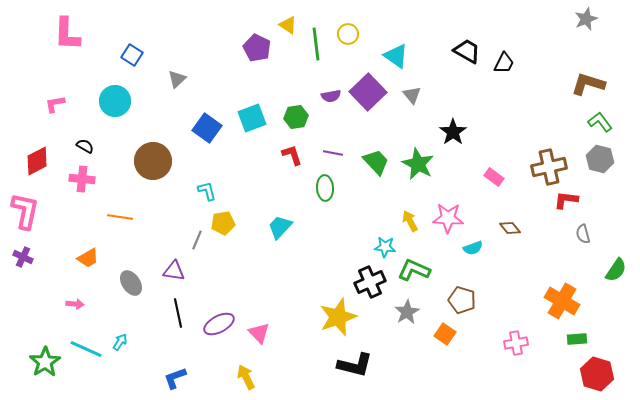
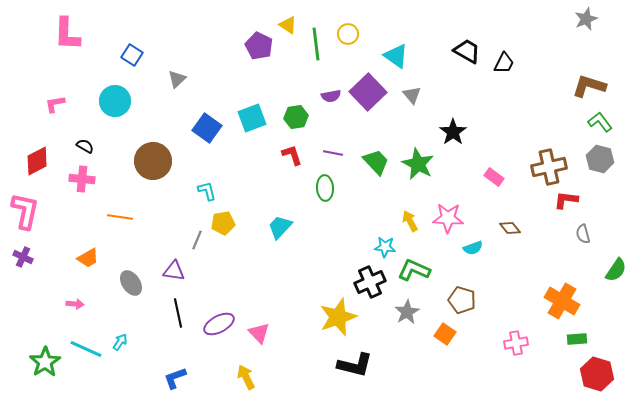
purple pentagon at (257, 48): moved 2 px right, 2 px up
brown L-shape at (588, 84): moved 1 px right, 2 px down
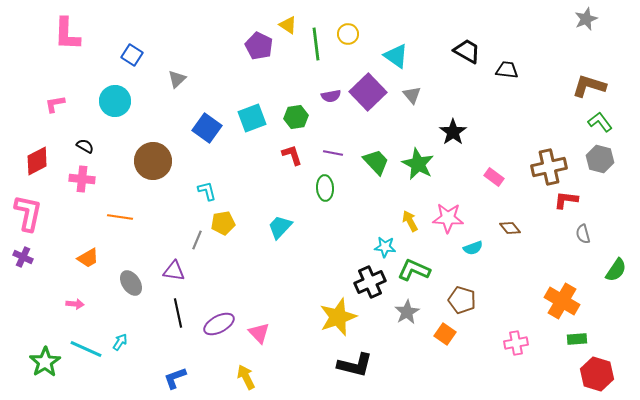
black trapezoid at (504, 63): moved 3 px right, 7 px down; rotated 110 degrees counterclockwise
pink L-shape at (25, 211): moved 3 px right, 2 px down
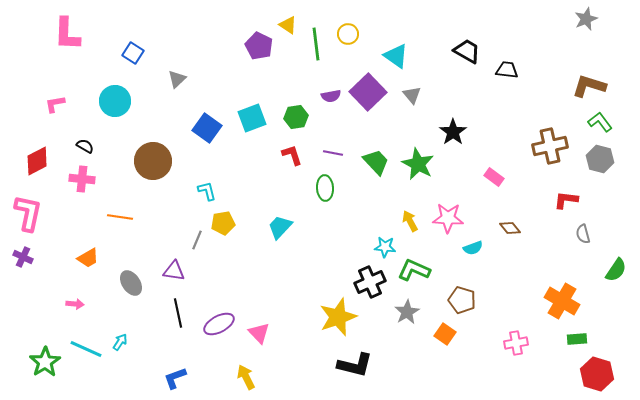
blue square at (132, 55): moved 1 px right, 2 px up
brown cross at (549, 167): moved 1 px right, 21 px up
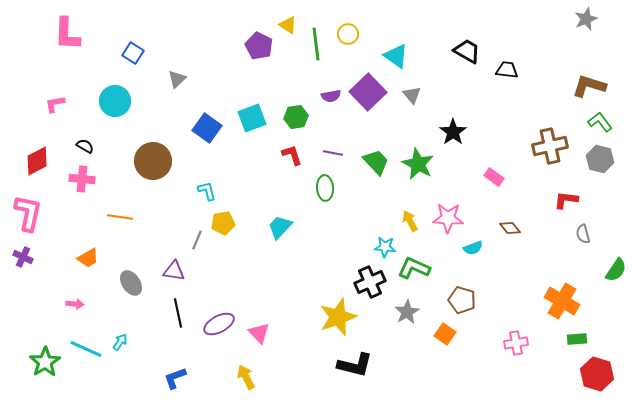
green L-shape at (414, 270): moved 2 px up
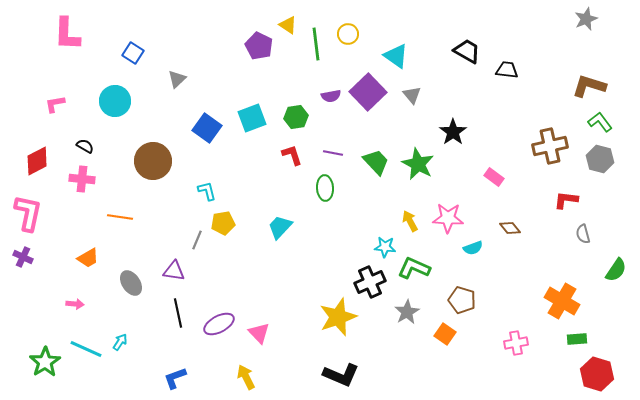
black L-shape at (355, 365): moved 14 px left, 10 px down; rotated 9 degrees clockwise
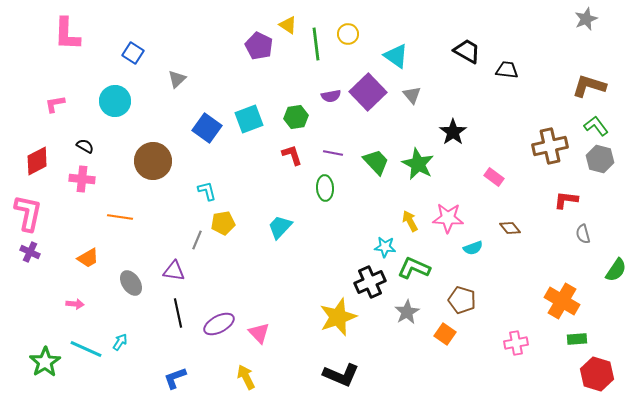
cyan square at (252, 118): moved 3 px left, 1 px down
green L-shape at (600, 122): moved 4 px left, 4 px down
purple cross at (23, 257): moved 7 px right, 5 px up
